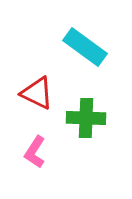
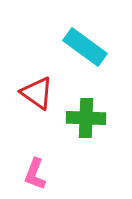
red triangle: rotated 9 degrees clockwise
pink L-shape: moved 22 px down; rotated 12 degrees counterclockwise
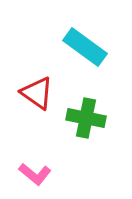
green cross: rotated 9 degrees clockwise
pink L-shape: rotated 72 degrees counterclockwise
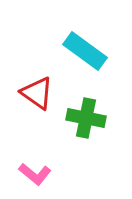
cyan rectangle: moved 4 px down
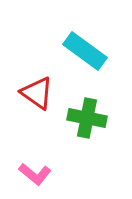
green cross: moved 1 px right
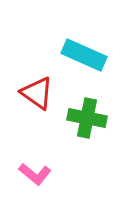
cyan rectangle: moved 1 px left, 4 px down; rotated 12 degrees counterclockwise
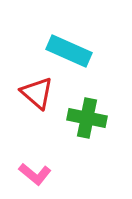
cyan rectangle: moved 15 px left, 4 px up
red triangle: rotated 6 degrees clockwise
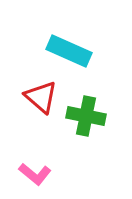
red triangle: moved 4 px right, 4 px down
green cross: moved 1 px left, 2 px up
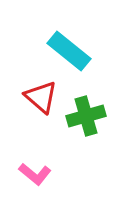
cyan rectangle: rotated 15 degrees clockwise
green cross: rotated 27 degrees counterclockwise
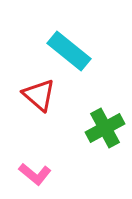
red triangle: moved 2 px left, 2 px up
green cross: moved 19 px right, 12 px down; rotated 12 degrees counterclockwise
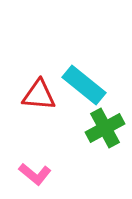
cyan rectangle: moved 15 px right, 34 px down
red triangle: rotated 36 degrees counterclockwise
